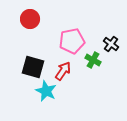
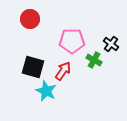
pink pentagon: rotated 10 degrees clockwise
green cross: moved 1 px right
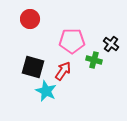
green cross: rotated 14 degrees counterclockwise
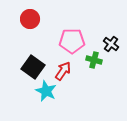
black square: rotated 20 degrees clockwise
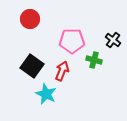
black cross: moved 2 px right, 4 px up
black square: moved 1 px left, 1 px up
red arrow: moved 1 px left; rotated 12 degrees counterclockwise
cyan star: moved 3 px down
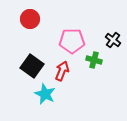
cyan star: moved 1 px left
